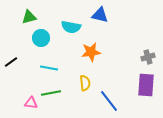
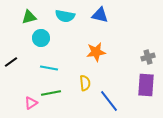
cyan semicircle: moved 6 px left, 11 px up
orange star: moved 5 px right
pink triangle: rotated 40 degrees counterclockwise
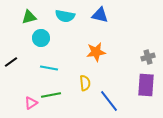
green line: moved 2 px down
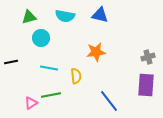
black line: rotated 24 degrees clockwise
yellow semicircle: moved 9 px left, 7 px up
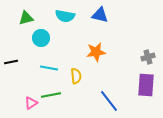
green triangle: moved 3 px left, 1 px down
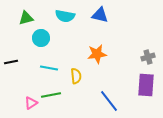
orange star: moved 1 px right, 2 px down
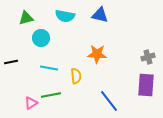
orange star: rotated 12 degrees clockwise
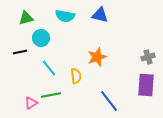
orange star: moved 3 px down; rotated 24 degrees counterclockwise
black line: moved 9 px right, 10 px up
cyan line: rotated 42 degrees clockwise
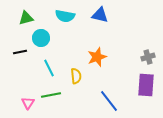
cyan line: rotated 12 degrees clockwise
pink triangle: moved 3 px left; rotated 24 degrees counterclockwise
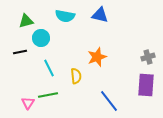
green triangle: moved 3 px down
green line: moved 3 px left
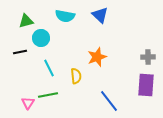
blue triangle: rotated 30 degrees clockwise
gray cross: rotated 16 degrees clockwise
